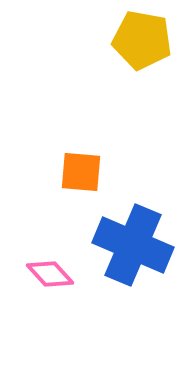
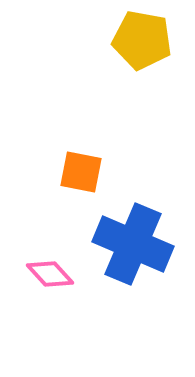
orange square: rotated 6 degrees clockwise
blue cross: moved 1 px up
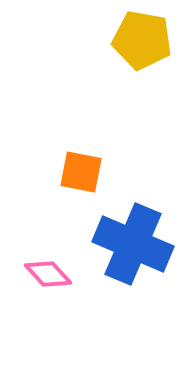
pink diamond: moved 2 px left
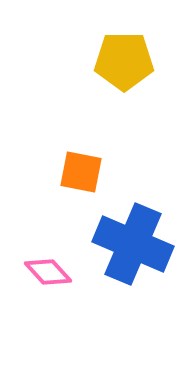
yellow pentagon: moved 18 px left, 21 px down; rotated 10 degrees counterclockwise
pink diamond: moved 2 px up
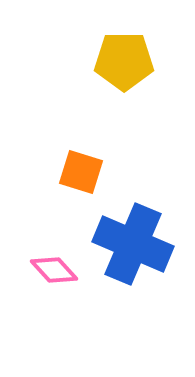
orange square: rotated 6 degrees clockwise
pink diamond: moved 6 px right, 2 px up
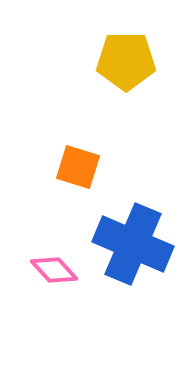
yellow pentagon: moved 2 px right
orange square: moved 3 px left, 5 px up
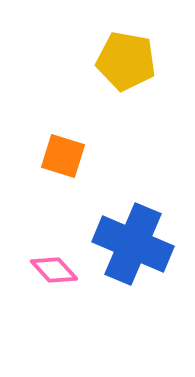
yellow pentagon: rotated 10 degrees clockwise
orange square: moved 15 px left, 11 px up
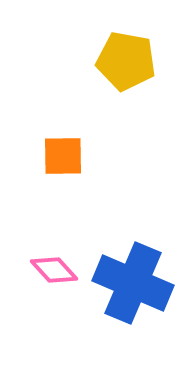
orange square: rotated 18 degrees counterclockwise
blue cross: moved 39 px down
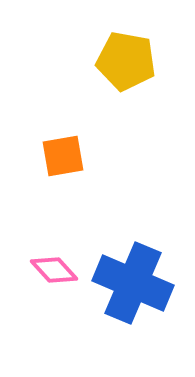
orange square: rotated 9 degrees counterclockwise
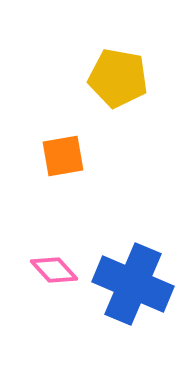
yellow pentagon: moved 8 px left, 17 px down
blue cross: moved 1 px down
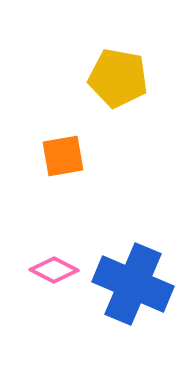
pink diamond: rotated 21 degrees counterclockwise
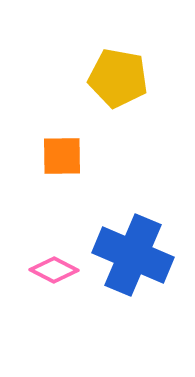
orange square: moved 1 px left; rotated 9 degrees clockwise
blue cross: moved 29 px up
